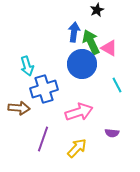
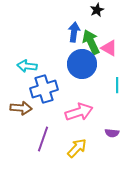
cyan arrow: rotated 114 degrees clockwise
cyan line: rotated 28 degrees clockwise
brown arrow: moved 2 px right
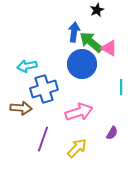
green arrow: rotated 25 degrees counterclockwise
cyan arrow: rotated 18 degrees counterclockwise
cyan line: moved 4 px right, 2 px down
purple semicircle: rotated 64 degrees counterclockwise
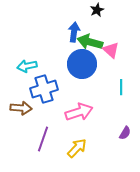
green arrow: moved 1 px left; rotated 25 degrees counterclockwise
pink triangle: moved 2 px right, 2 px down; rotated 12 degrees clockwise
purple semicircle: moved 13 px right
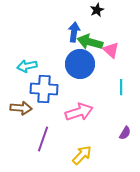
blue circle: moved 2 px left
blue cross: rotated 20 degrees clockwise
yellow arrow: moved 5 px right, 7 px down
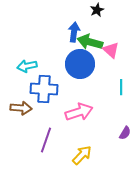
purple line: moved 3 px right, 1 px down
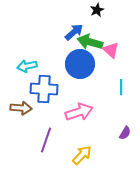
blue arrow: rotated 42 degrees clockwise
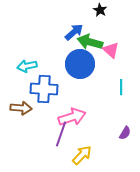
black star: moved 3 px right; rotated 16 degrees counterclockwise
pink arrow: moved 7 px left, 5 px down
purple line: moved 15 px right, 6 px up
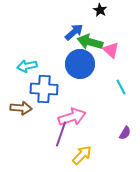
cyan line: rotated 28 degrees counterclockwise
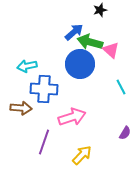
black star: rotated 24 degrees clockwise
purple line: moved 17 px left, 8 px down
